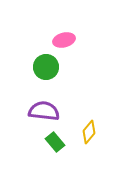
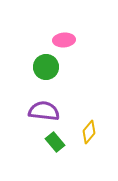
pink ellipse: rotated 10 degrees clockwise
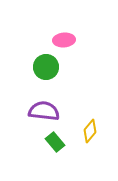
yellow diamond: moved 1 px right, 1 px up
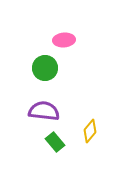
green circle: moved 1 px left, 1 px down
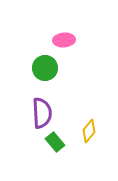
purple semicircle: moved 2 px left, 2 px down; rotated 80 degrees clockwise
yellow diamond: moved 1 px left
